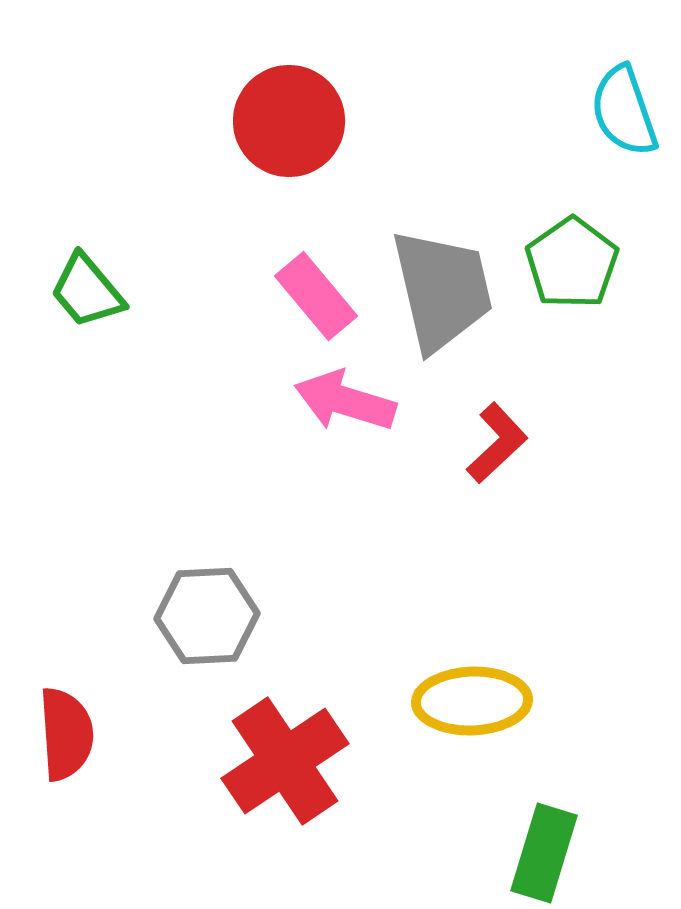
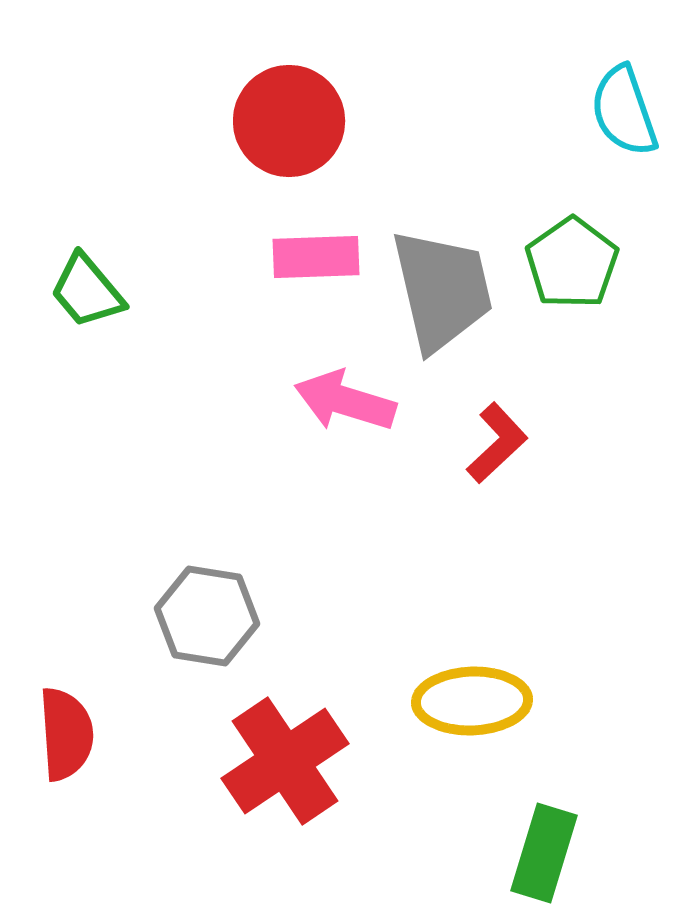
pink rectangle: moved 39 px up; rotated 52 degrees counterclockwise
gray hexagon: rotated 12 degrees clockwise
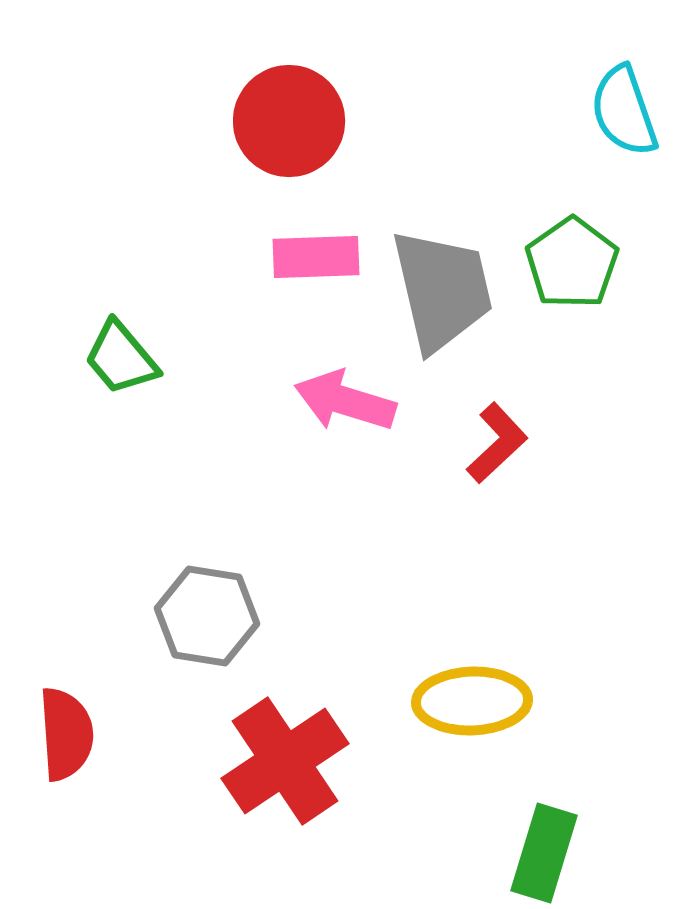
green trapezoid: moved 34 px right, 67 px down
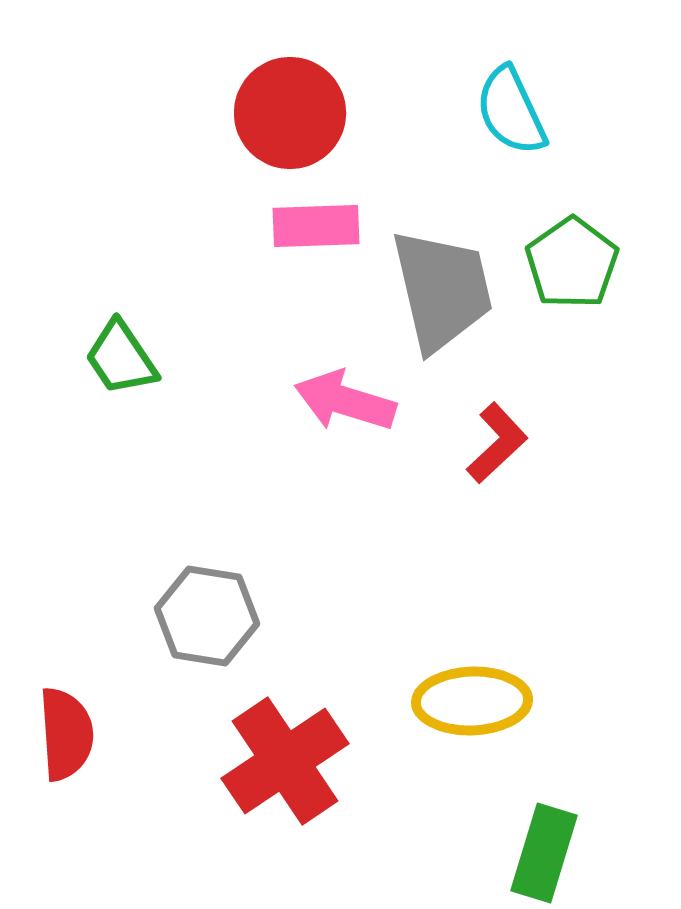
cyan semicircle: moved 113 px left; rotated 6 degrees counterclockwise
red circle: moved 1 px right, 8 px up
pink rectangle: moved 31 px up
green trapezoid: rotated 6 degrees clockwise
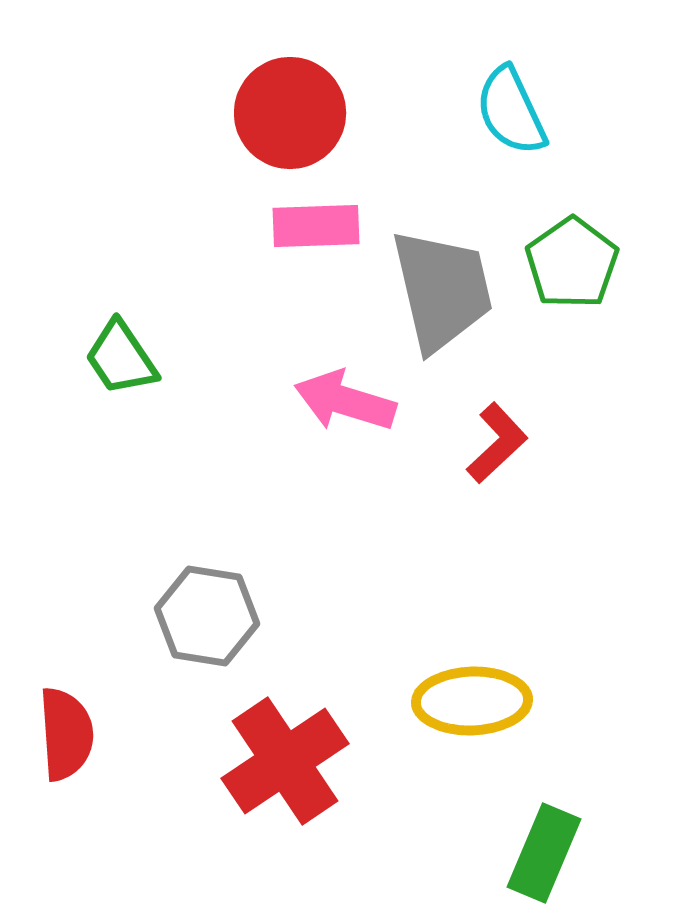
green rectangle: rotated 6 degrees clockwise
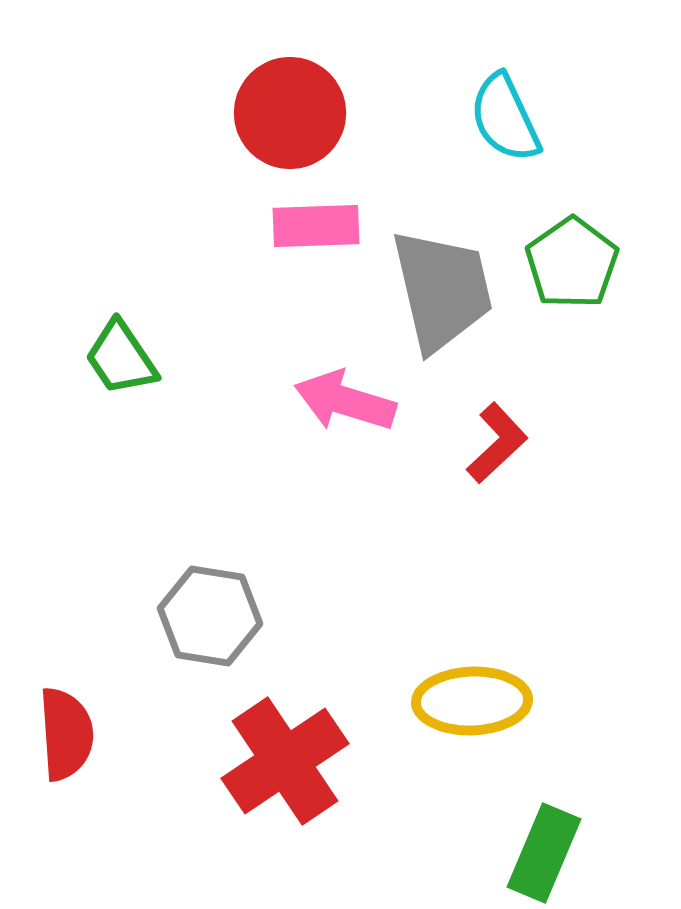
cyan semicircle: moved 6 px left, 7 px down
gray hexagon: moved 3 px right
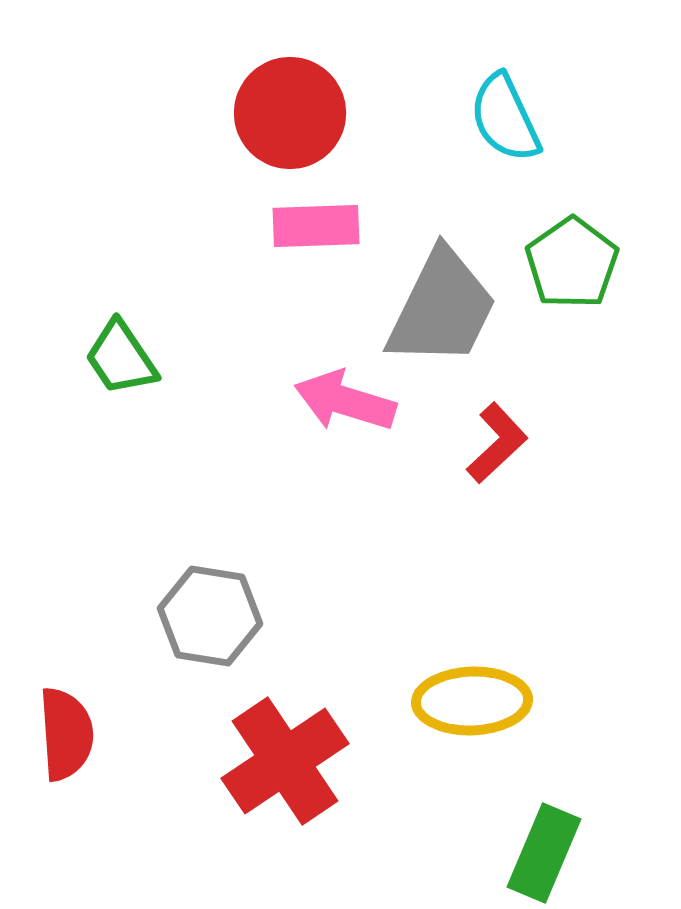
gray trapezoid: moved 18 px down; rotated 39 degrees clockwise
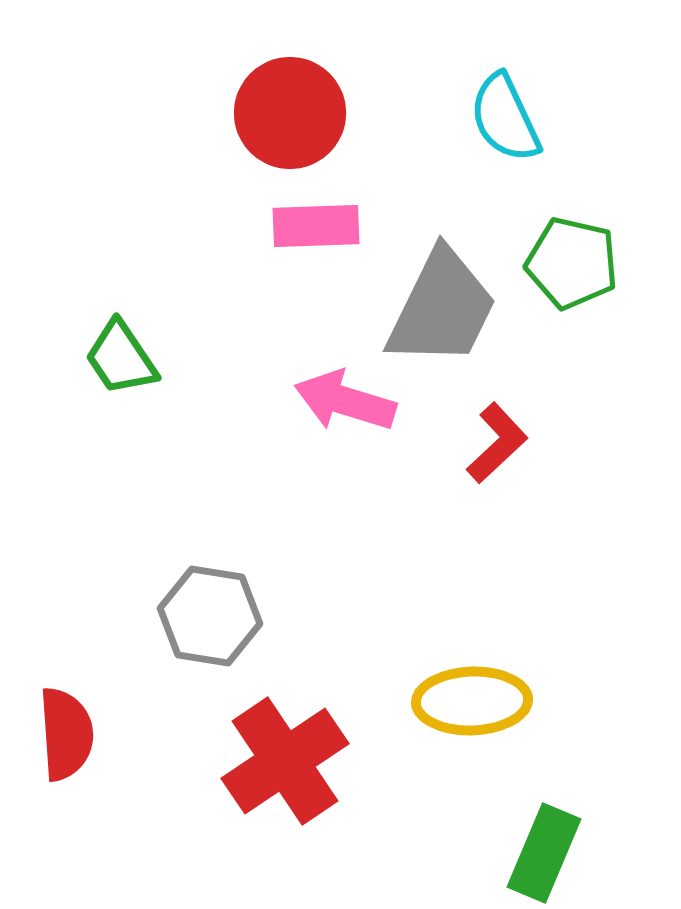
green pentagon: rotated 24 degrees counterclockwise
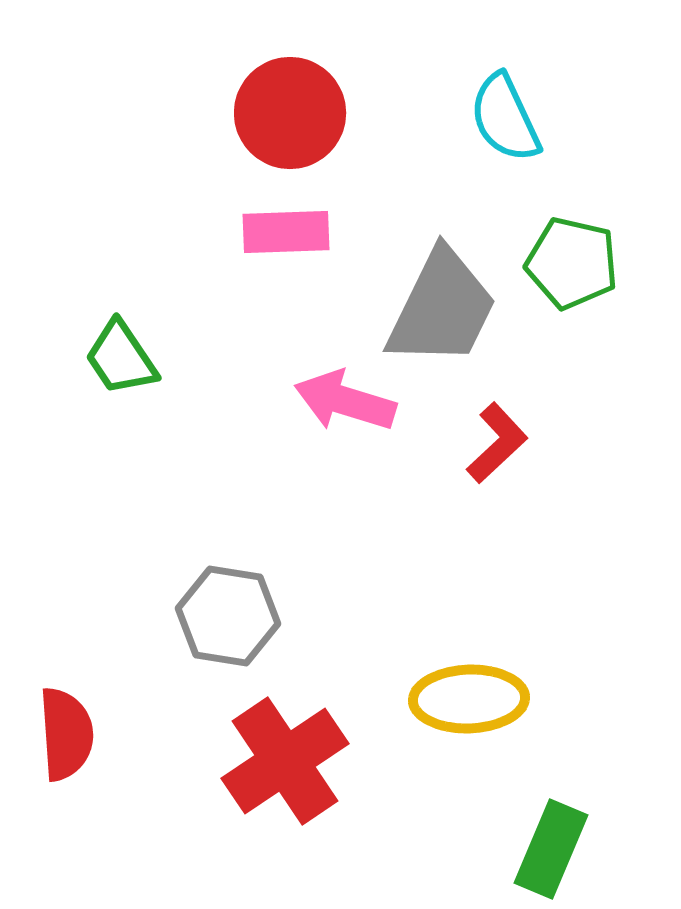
pink rectangle: moved 30 px left, 6 px down
gray hexagon: moved 18 px right
yellow ellipse: moved 3 px left, 2 px up
green rectangle: moved 7 px right, 4 px up
